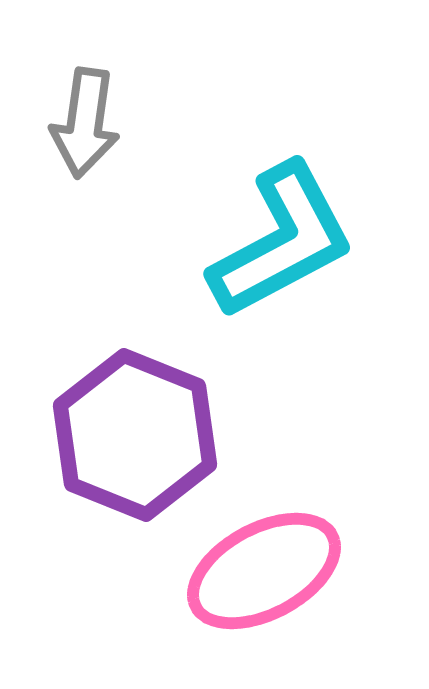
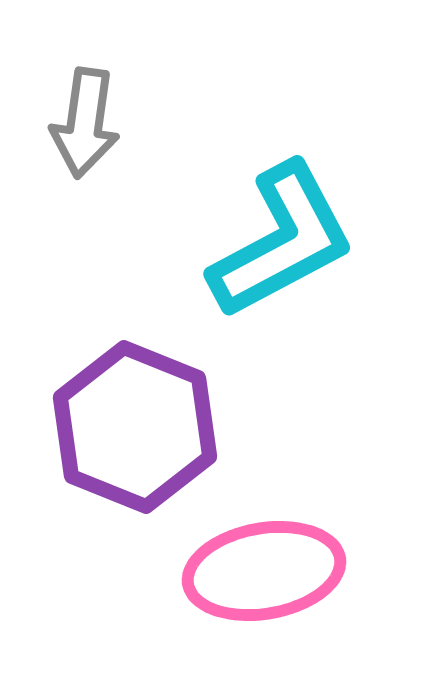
purple hexagon: moved 8 px up
pink ellipse: rotated 18 degrees clockwise
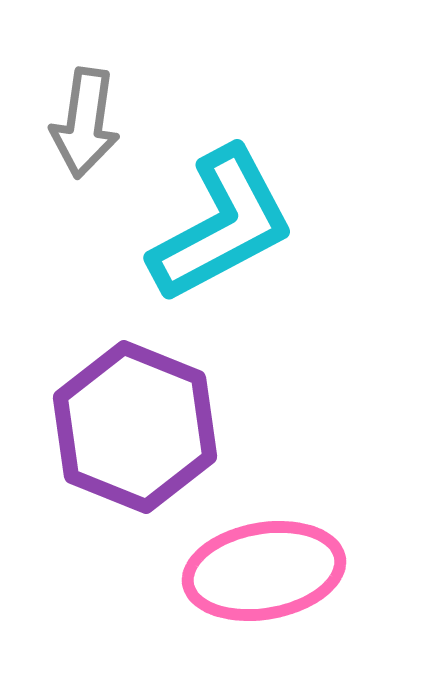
cyan L-shape: moved 60 px left, 16 px up
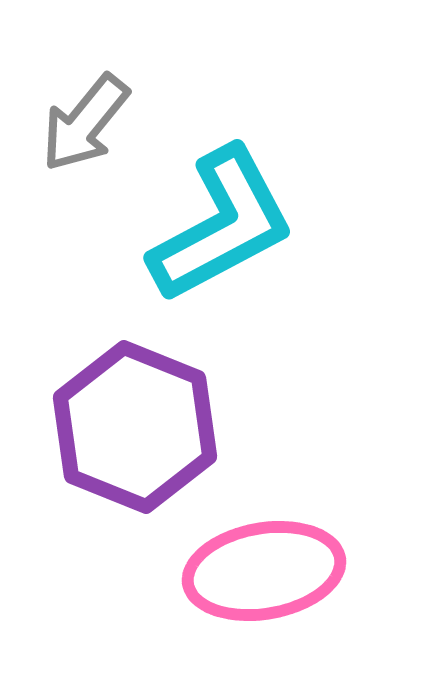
gray arrow: rotated 31 degrees clockwise
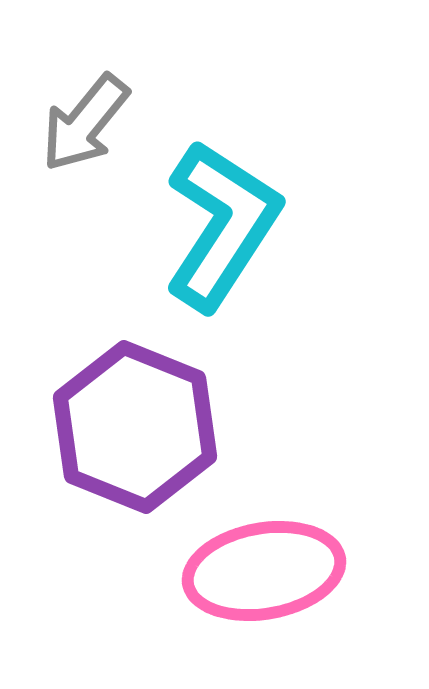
cyan L-shape: rotated 29 degrees counterclockwise
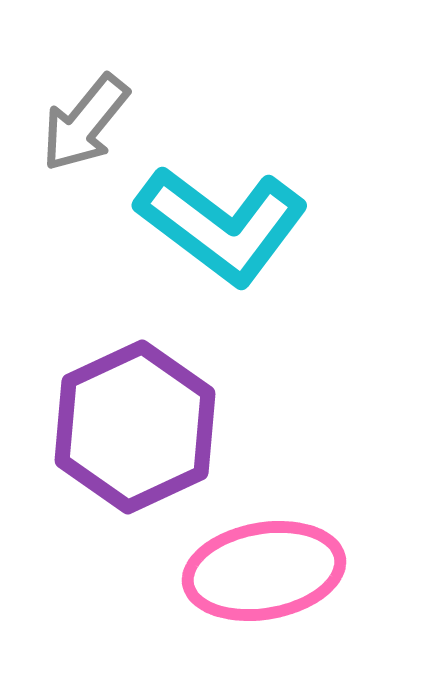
cyan L-shape: rotated 94 degrees clockwise
purple hexagon: rotated 13 degrees clockwise
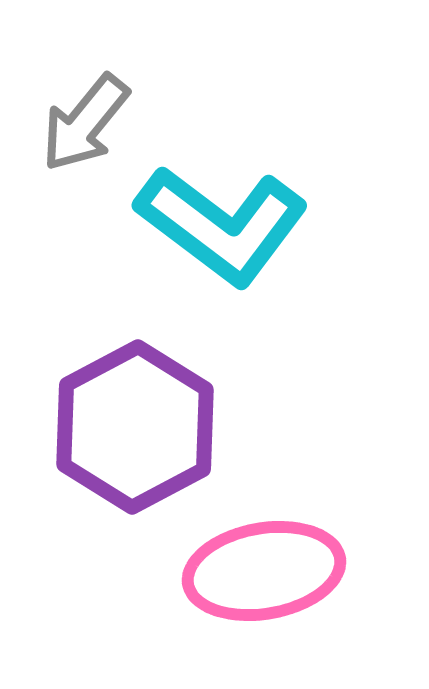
purple hexagon: rotated 3 degrees counterclockwise
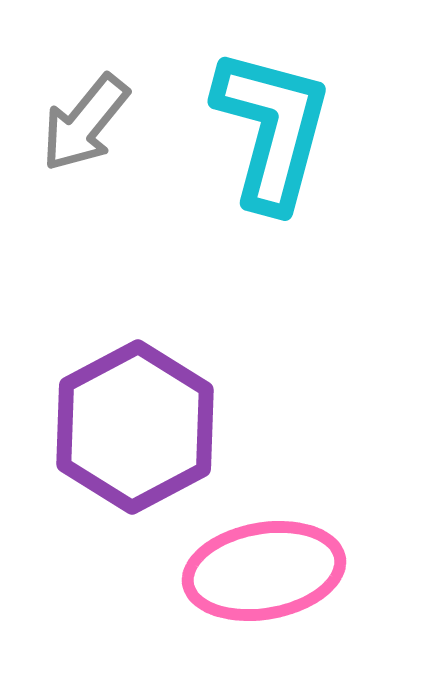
cyan L-shape: moved 50 px right, 96 px up; rotated 112 degrees counterclockwise
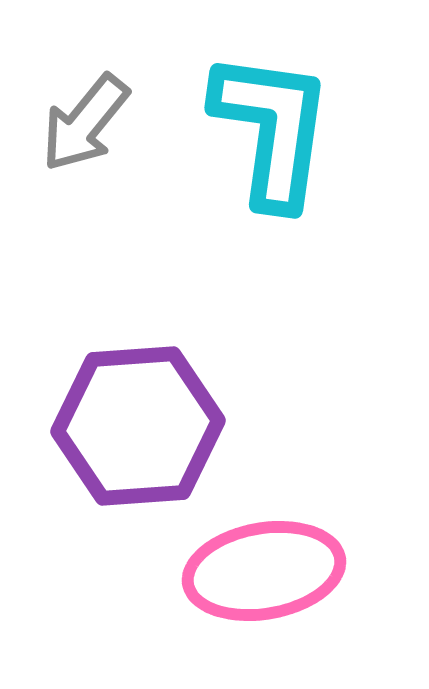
cyan L-shape: rotated 7 degrees counterclockwise
purple hexagon: moved 3 px right, 1 px up; rotated 24 degrees clockwise
